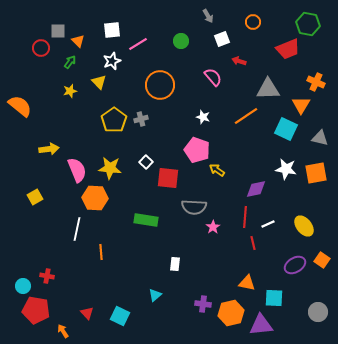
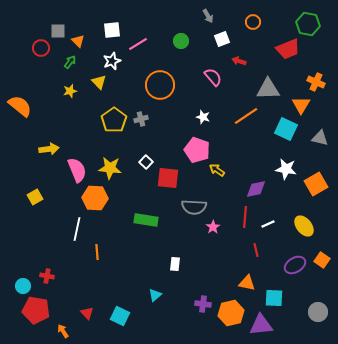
orange square at (316, 173): moved 11 px down; rotated 20 degrees counterclockwise
red line at (253, 243): moved 3 px right, 7 px down
orange line at (101, 252): moved 4 px left
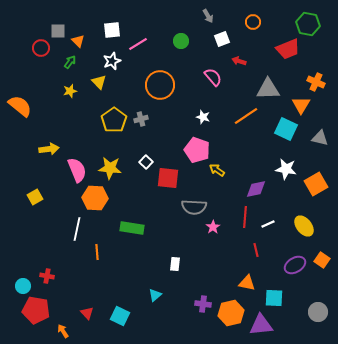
green rectangle at (146, 220): moved 14 px left, 8 px down
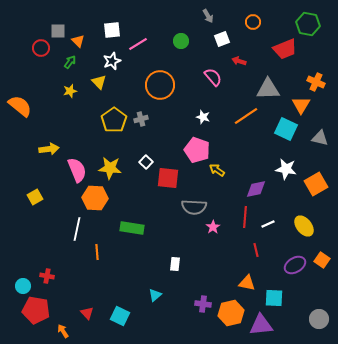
red trapezoid at (288, 49): moved 3 px left
gray circle at (318, 312): moved 1 px right, 7 px down
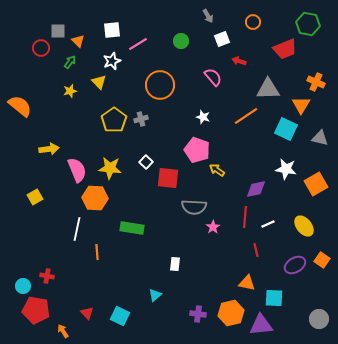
purple cross at (203, 304): moved 5 px left, 10 px down
